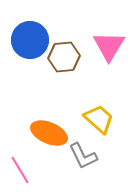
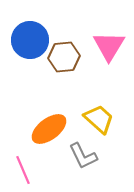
orange ellipse: moved 4 px up; rotated 60 degrees counterclockwise
pink line: moved 3 px right; rotated 8 degrees clockwise
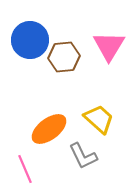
pink line: moved 2 px right, 1 px up
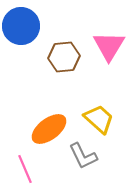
blue circle: moved 9 px left, 14 px up
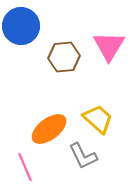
yellow trapezoid: moved 1 px left
pink line: moved 2 px up
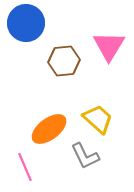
blue circle: moved 5 px right, 3 px up
brown hexagon: moved 4 px down
gray L-shape: moved 2 px right
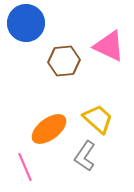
pink triangle: rotated 36 degrees counterclockwise
gray L-shape: rotated 60 degrees clockwise
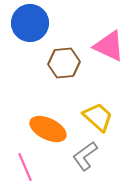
blue circle: moved 4 px right
brown hexagon: moved 2 px down
yellow trapezoid: moved 2 px up
orange ellipse: moved 1 px left; rotated 63 degrees clockwise
gray L-shape: rotated 20 degrees clockwise
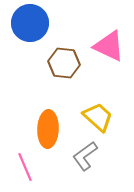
brown hexagon: rotated 12 degrees clockwise
orange ellipse: rotated 66 degrees clockwise
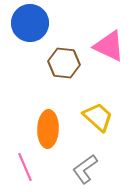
gray L-shape: moved 13 px down
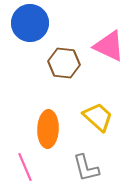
gray L-shape: moved 1 px right, 1 px up; rotated 68 degrees counterclockwise
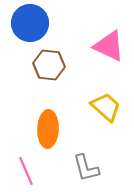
brown hexagon: moved 15 px left, 2 px down
yellow trapezoid: moved 8 px right, 10 px up
pink line: moved 1 px right, 4 px down
